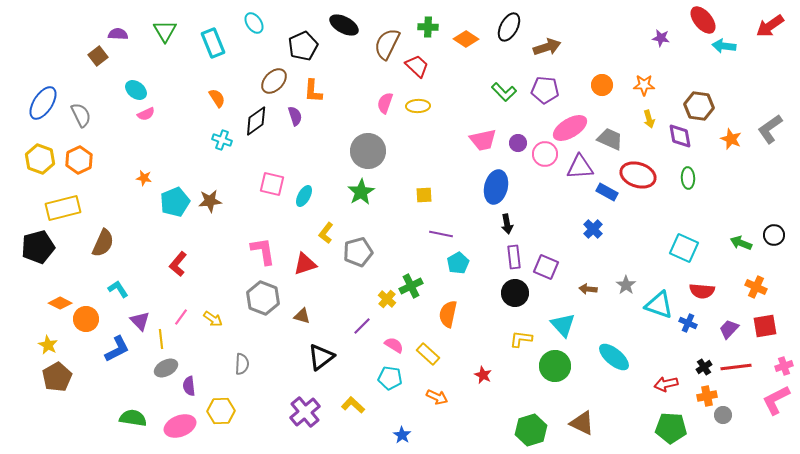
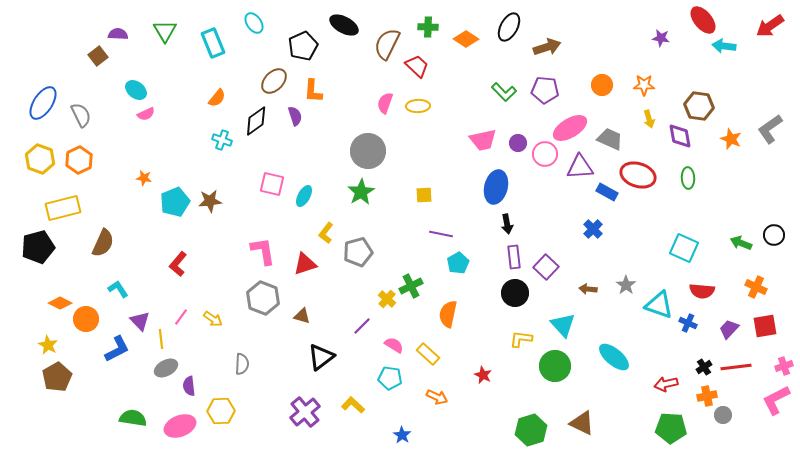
orange semicircle at (217, 98): rotated 72 degrees clockwise
purple square at (546, 267): rotated 20 degrees clockwise
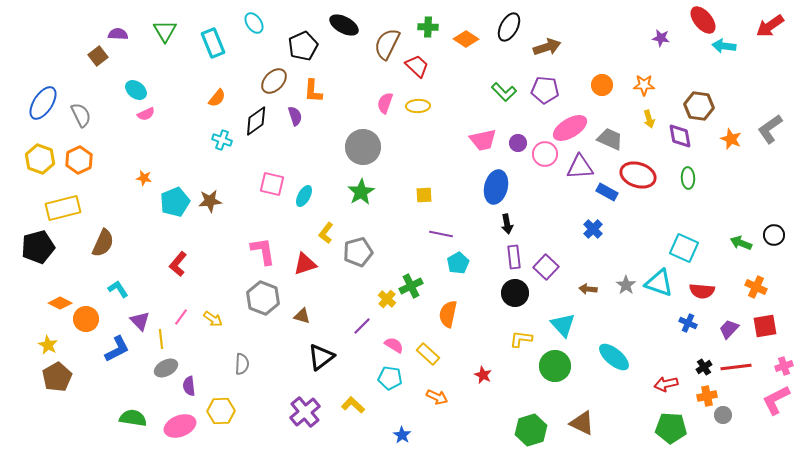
gray circle at (368, 151): moved 5 px left, 4 px up
cyan triangle at (659, 305): moved 22 px up
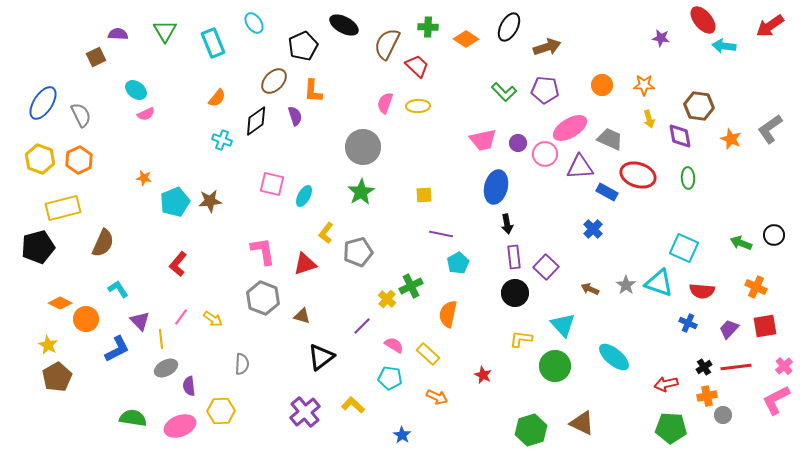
brown square at (98, 56): moved 2 px left, 1 px down; rotated 12 degrees clockwise
brown arrow at (588, 289): moved 2 px right; rotated 18 degrees clockwise
pink cross at (784, 366): rotated 24 degrees counterclockwise
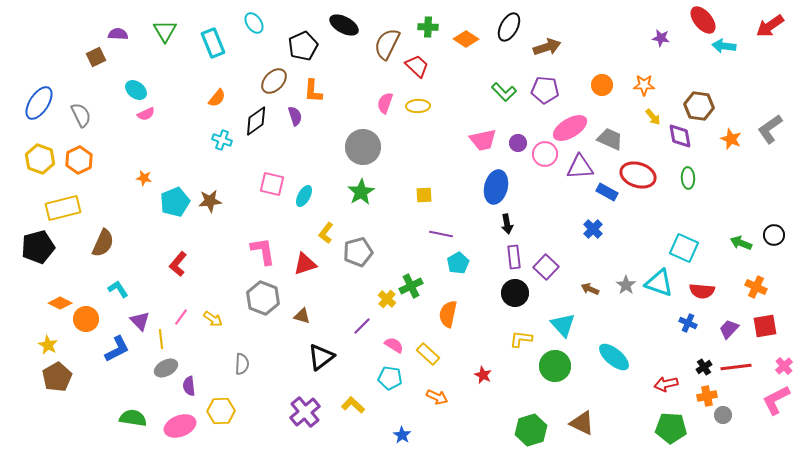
blue ellipse at (43, 103): moved 4 px left
yellow arrow at (649, 119): moved 4 px right, 2 px up; rotated 24 degrees counterclockwise
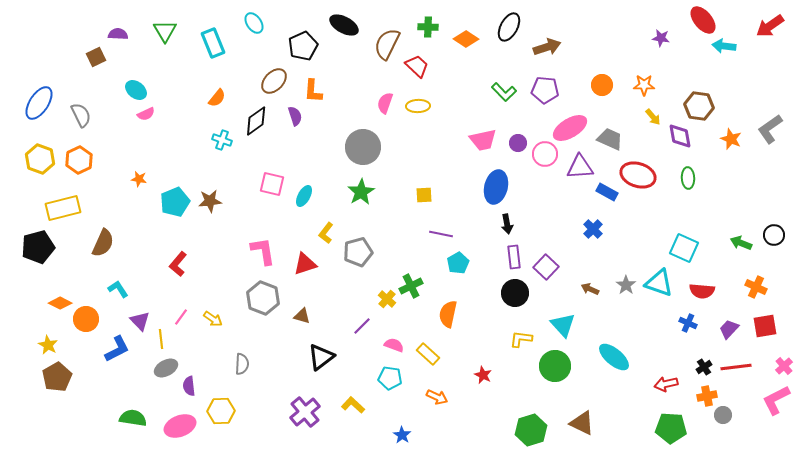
orange star at (144, 178): moved 5 px left, 1 px down
pink semicircle at (394, 345): rotated 12 degrees counterclockwise
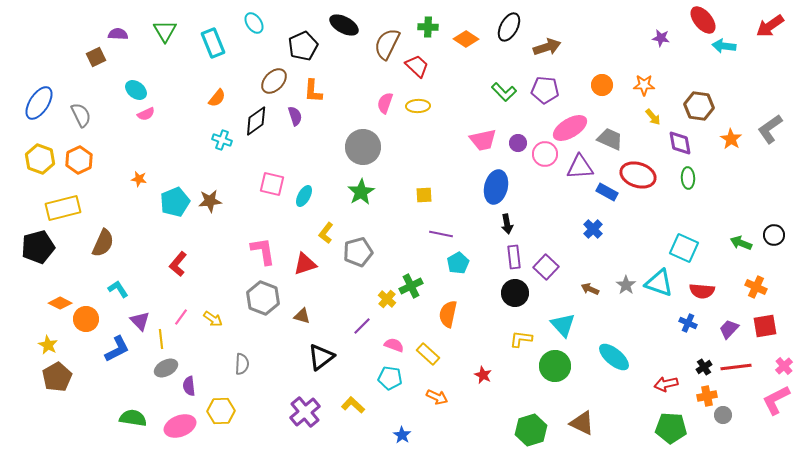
purple diamond at (680, 136): moved 7 px down
orange star at (731, 139): rotated 10 degrees clockwise
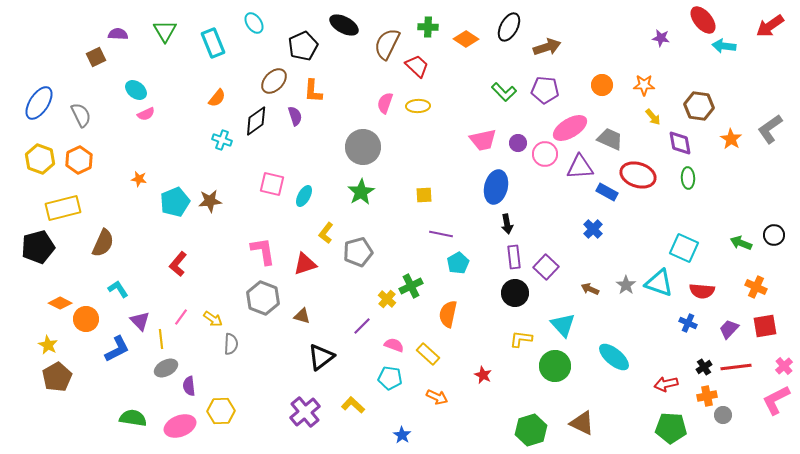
gray semicircle at (242, 364): moved 11 px left, 20 px up
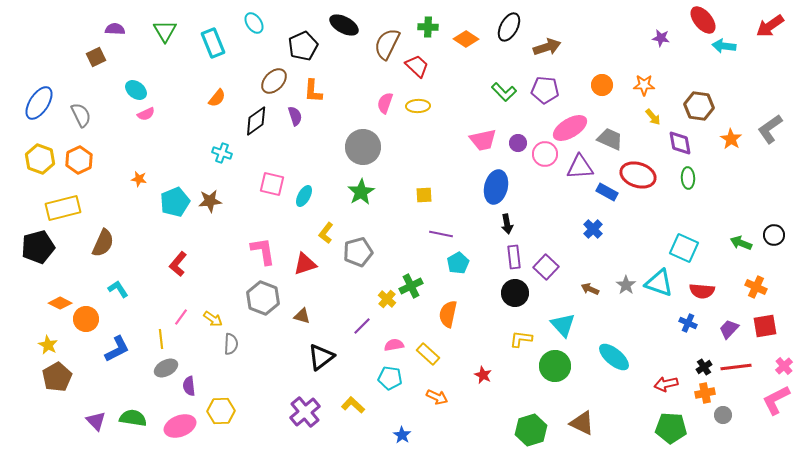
purple semicircle at (118, 34): moved 3 px left, 5 px up
cyan cross at (222, 140): moved 13 px down
purple triangle at (140, 321): moved 44 px left, 100 px down
pink semicircle at (394, 345): rotated 30 degrees counterclockwise
orange cross at (707, 396): moved 2 px left, 3 px up
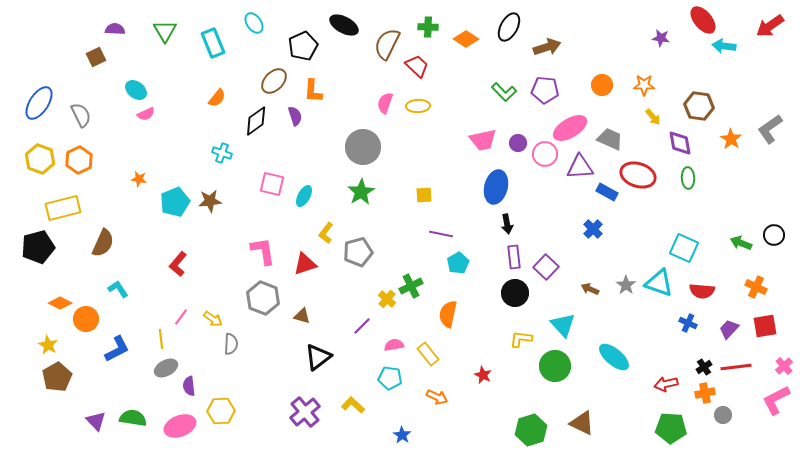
yellow rectangle at (428, 354): rotated 10 degrees clockwise
black triangle at (321, 357): moved 3 px left
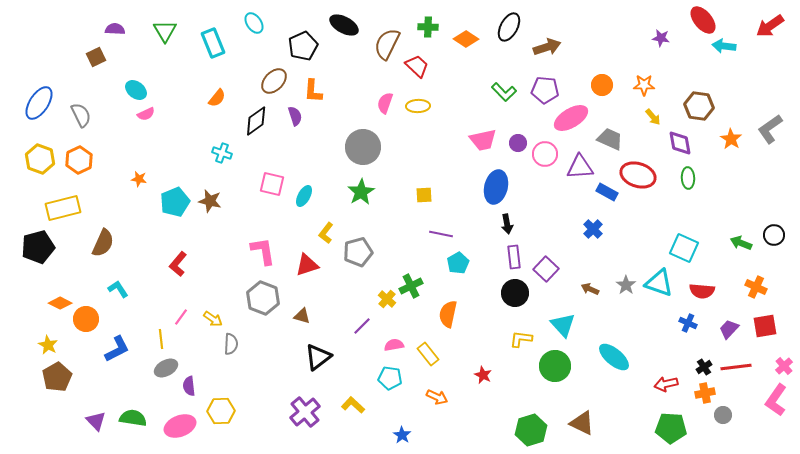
pink ellipse at (570, 128): moved 1 px right, 10 px up
brown star at (210, 201): rotated 20 degrees clockwise
red triangle at (305, 264): moved 2 px right, 1 px down
purple square at (546, 267): moved 2 px down
pink L-shape at (776, 400): rotated 28 degrees counterclockwise
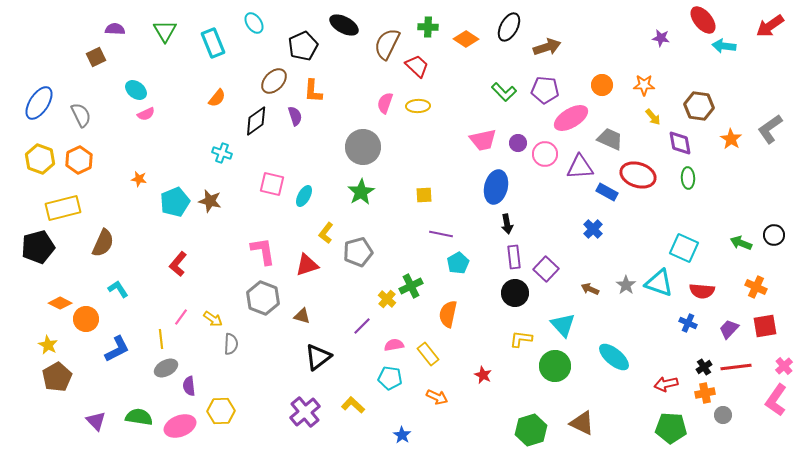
green semicircle at (133, 418): moved 6 px right, 1 px up
